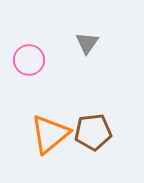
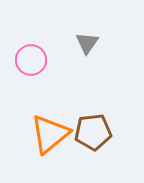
pink circle: moved 2 px right
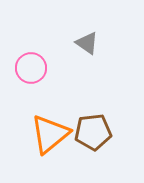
gray triangle: rotated 30 degrees counterclockwise
pink circle: moved 8 px down
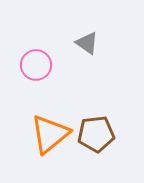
pink circle: moved 5 px right, 3 px up
brown pentagon: moved 3 px right, 2 px down
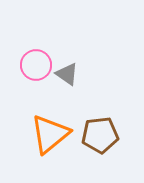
gray triangle: moved 20 px left, 31 px down
brown pentagon: moved 4 px right, 1 px down
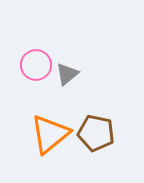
gray triangle: rotated 45 degrees clockwise
brown pentagon: moved 4 px left, 2 px up; rotated 18 degrees clockwise
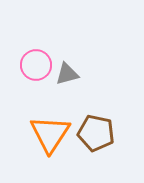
gray triangle: rotated 25 degrees clockwise
orange triangle: rotated 18 degrees counterclockwise
